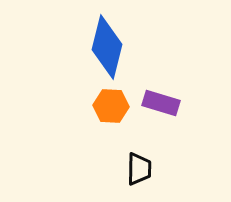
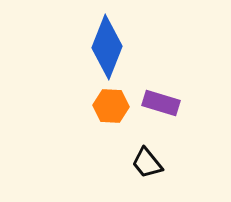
blue diamond: rotated 8 degrees clockwise
black trapezoid: moved 8 px right, 6 px up; rotated 140 degrees clockwise
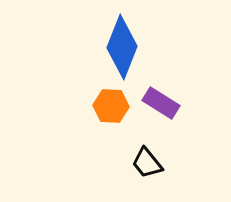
blue diamond: moved 15 px right
purple rectangle: rotated 15 degrees clockwise
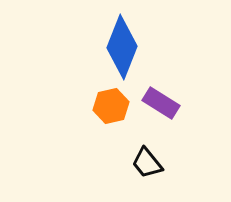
orange hexagon: rotated 16 degrees counterclockwise
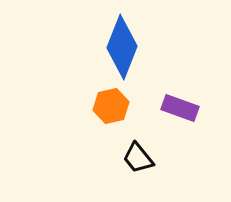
purple rectangle: moved 19 px right, 5 px down; rotated 12 degrees counterclockwise
black trapezoid: moved 9 px left, 5 px up
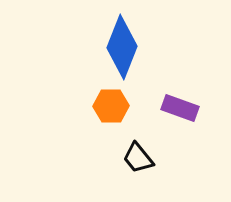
orange hexagon: rotated 12 degrees clockwise
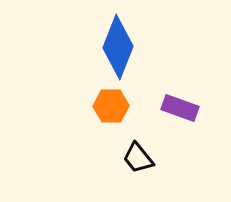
blue diamond: moved 4 px left
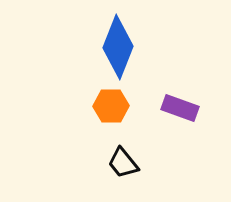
black trapezoid: moved 15 px left, 5 px down
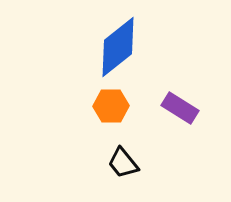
blue diamond: rotated 30 degrees clockwise
purple rectangle: rotated 12 degrees clockwise
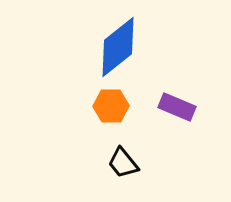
purple rectangle: moved 3 px left, 1 px up; rotated 9 degrees counterclockwise
